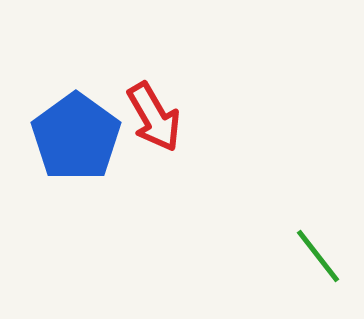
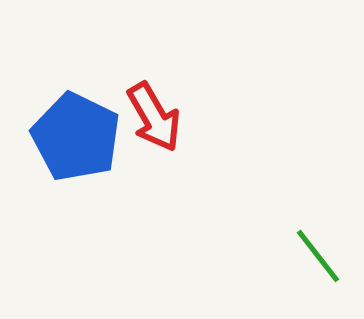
blue pentagon: rotated 10 degrees counterclockwise
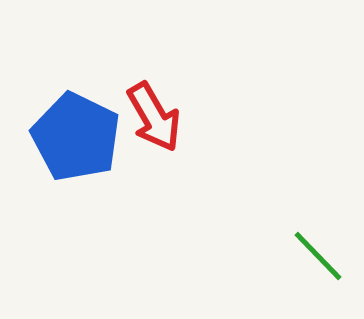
green line: rotated 6 degrees counterclockwise
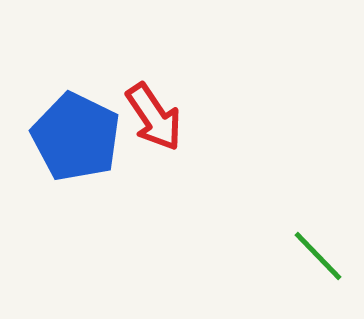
red arrow: rotated 4 degrees counterclockwise
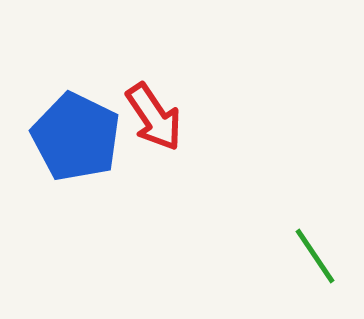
green line: moved 3 px left; rotated 10 degrees clockwise
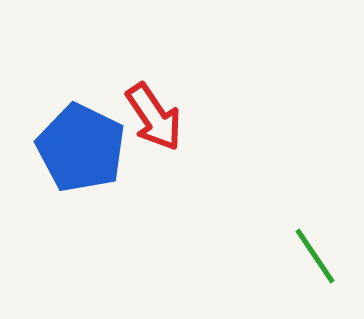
blue pentagon: moved 5 px right, 11 px down
